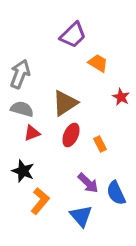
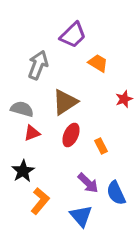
gray arrow: moved 18 px right, 9 px up
red star: moved 3 px right, 2 px down; rotated 24 degrees clockwise
brown triangle: moved 1 px up
orange rectangle: moved 1 px right, 2 px down
black star: rotated 20 degrees clockwise
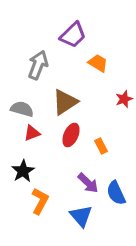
orange L-shape: rotated 12 degrees counterclockwise
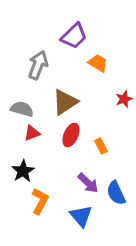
purple trapezoid: moved 1 px right, 1 px down
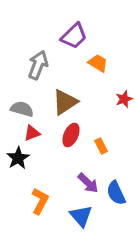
black star: moved 5 px left, 13 px up
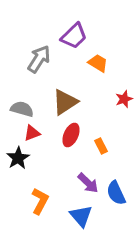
gray arrow: moved 1 px right, 6 px up; rotated 12 degrees clockwise
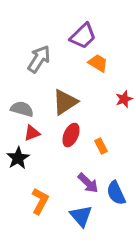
purple trapezoid: moved 9 px right
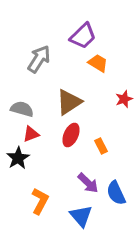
brown triangle: moved 4 px right
red triangle: moved 1 px left, 1 px down
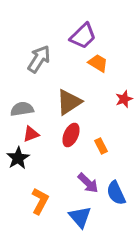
gray semicircle: rotated 25 degrees counterclockwise
blue triangle: moved 1 px left, 1 px down
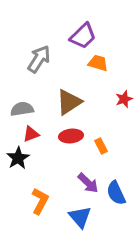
orange trapezoid: rotated 15 degrees counterclockwise
red ellipse: moved 1 px down; rotated 60 degrees clockwise
